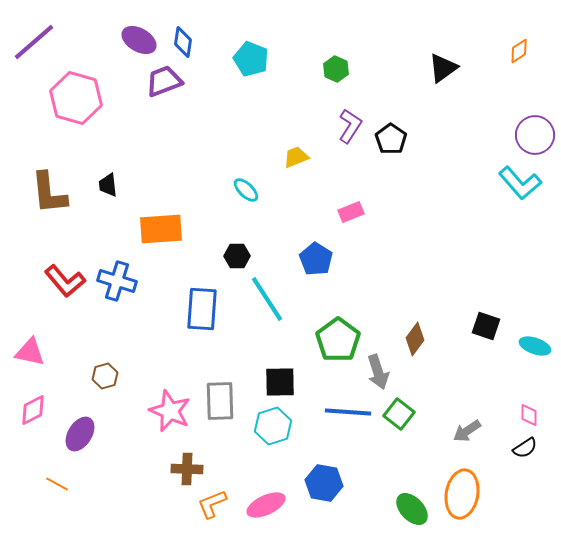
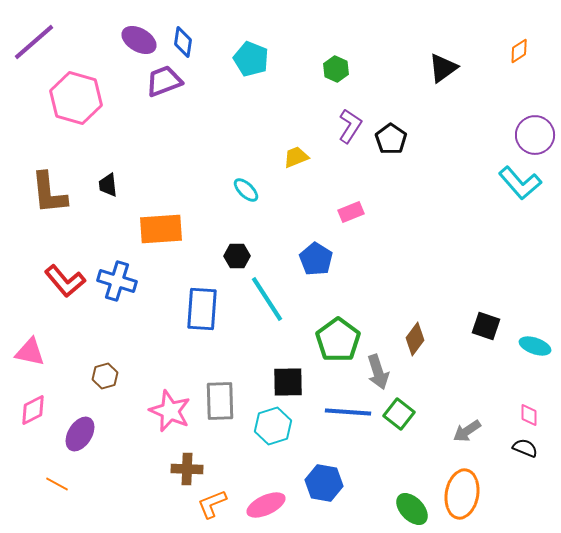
black square at (280, 382): moved 8 px right
black semicircle at (525, 448): rotated 125 degrees counterclockwise
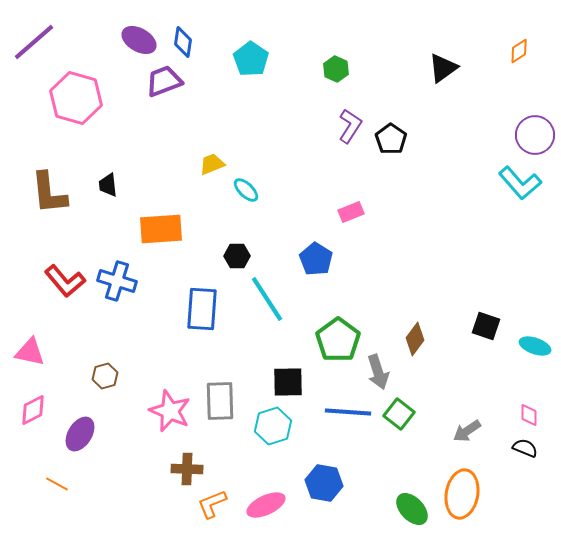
cyan pentagon at (251, 59): rotated 12 degrees clockwise
yellow trapezoid at (296, 157): moved 84 px left, 7 px down
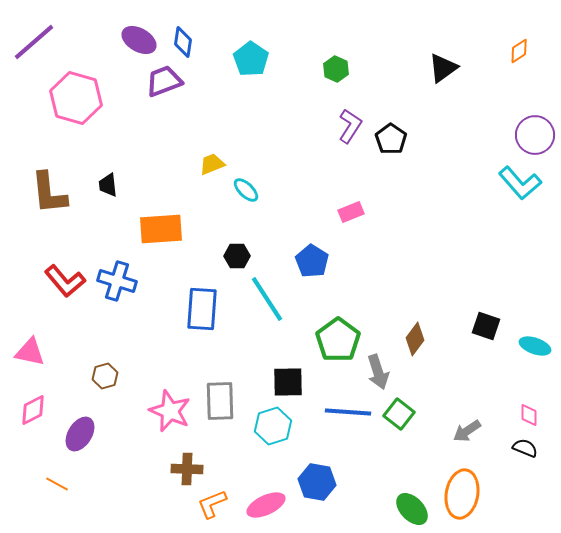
blue pentagon at (316, 259): moved 4 px left, 2 px down
blue hexagon at (324, 483): moved 7 px left, 1 px up
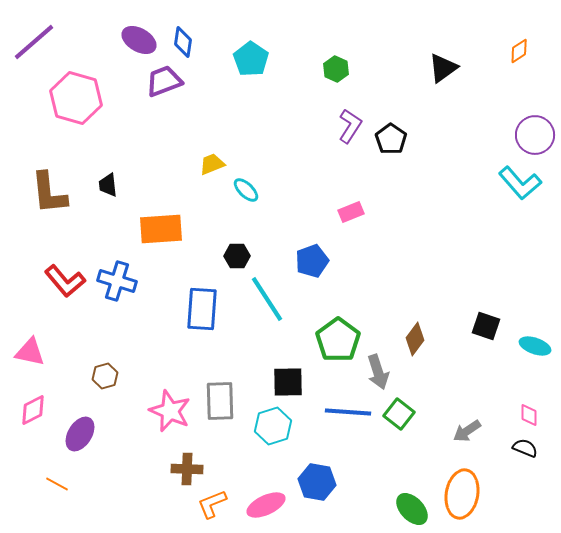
blue pentagon at (312, 261): rotated 20 degrees clockwise
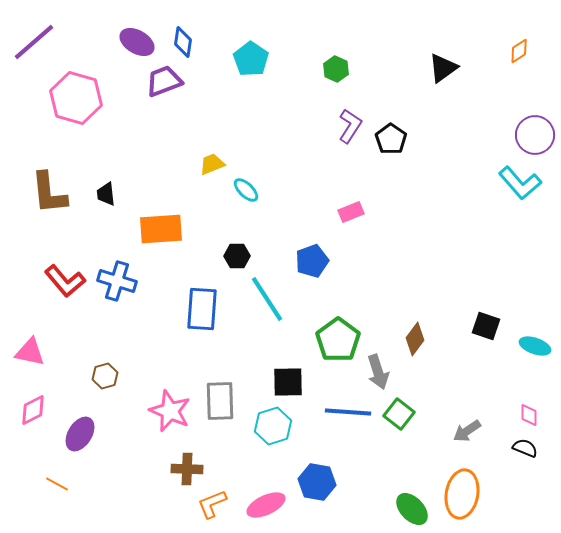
purple ellipse at (139, 40): moved 2 px left, 2 px down
black trapezoid at (108, 185): moved 2 px left, 9 px down
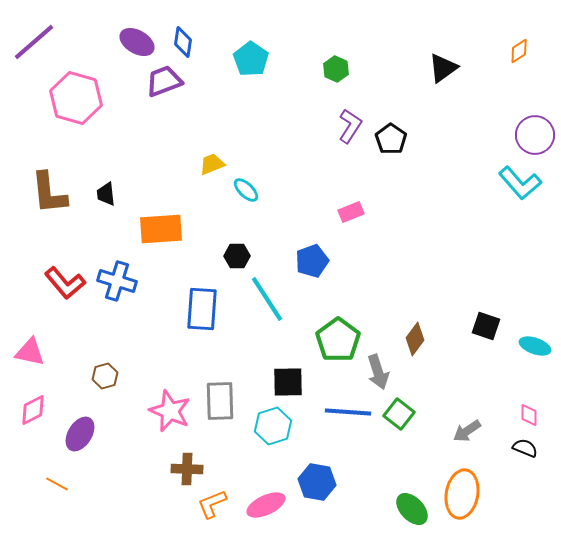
red L-shape at (65, 281): moved 2 px down
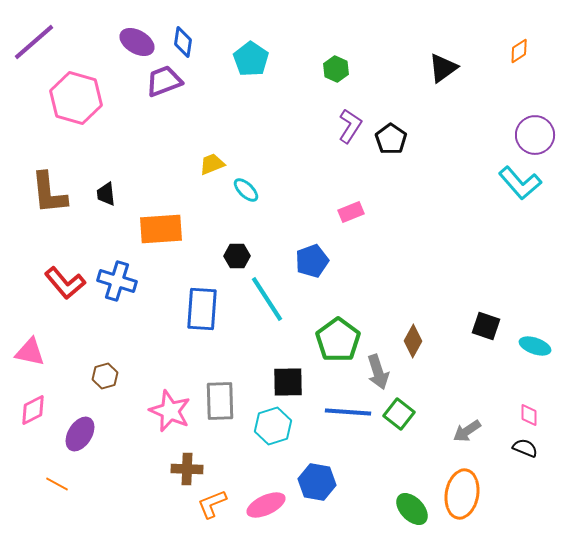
brown diamond at (415, 339): moved 2 px left, 2 px down; rotated 8 degrees counterclockwise
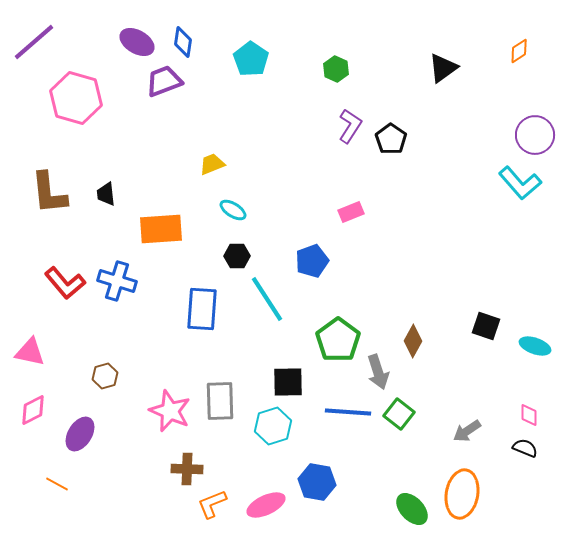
cyan ellipse at (246, 190): moved 13 px left, 20 px down; rotated 12 degrees counterclockwise
